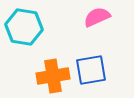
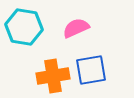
pink semicircle: moved 21 px left, 11 px down
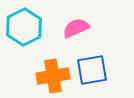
cyan hexagon: rotated 24 degrees clockwise
blue square: moved 1 px right
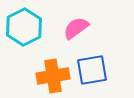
pink semicircle: rotated 12 degrees counterclockwise
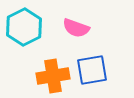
pink semicircle: rotated 124 degrees counterclockwise
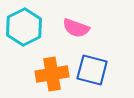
blue square: rotated 24 degrees clockwise
orange cross: moved 1 px left, 2 px up
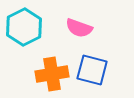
pink semicircle: moved 3 px right
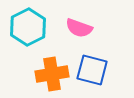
cyan hexagon: moved 4 px right
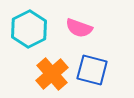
cyan hexagon: moved 1 px right, 2 px down
orange cross: rotated 32 degrees counterclockwise
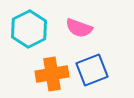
blue square: rotated 36 degrees counterclockwise
orange cross: rotated 32 degrees clockwise
